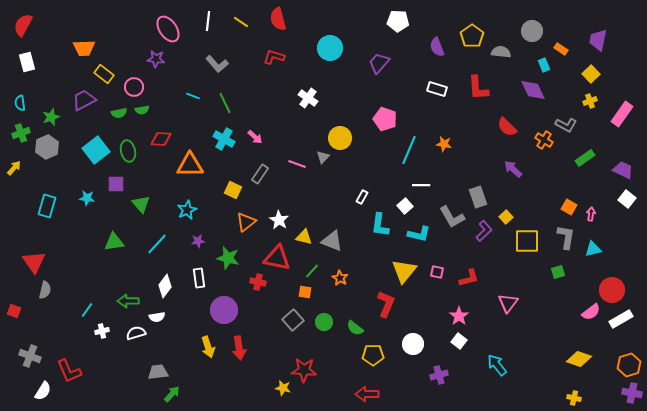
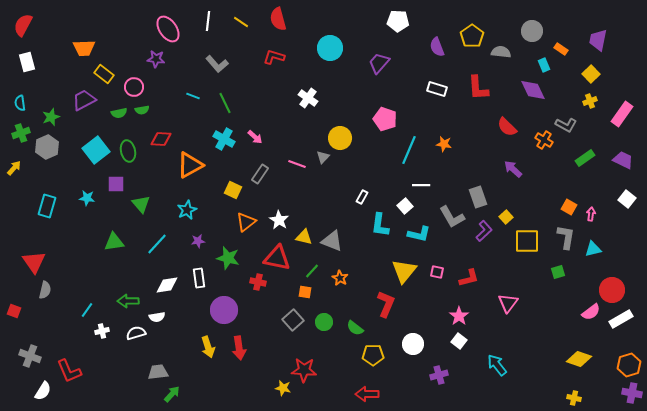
orange triangle at (190, 165): rotated 28 degrees counterclockwise
purple trapezoid at (623, 170): moved 10 px up
white diamond at (165, 286): moved 2 px right, 1 px up; rotated 45 degrees clockwise
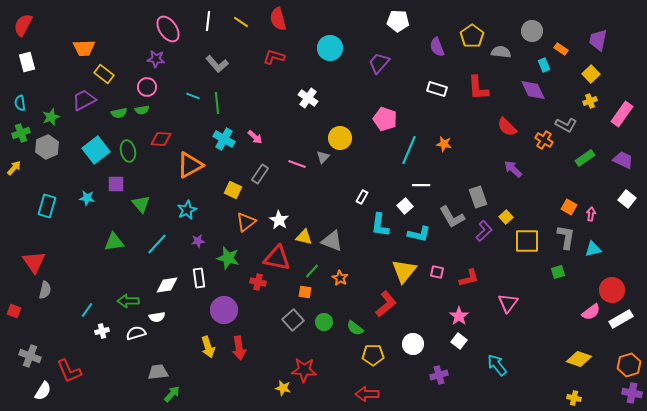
pink circle at (134, 87): moved 13 px right
green line at (225, 103): moved 8 px left; rotated 20 degrees clockwise
red L-shape at (386, 304): rotated 28 degrees clockwise
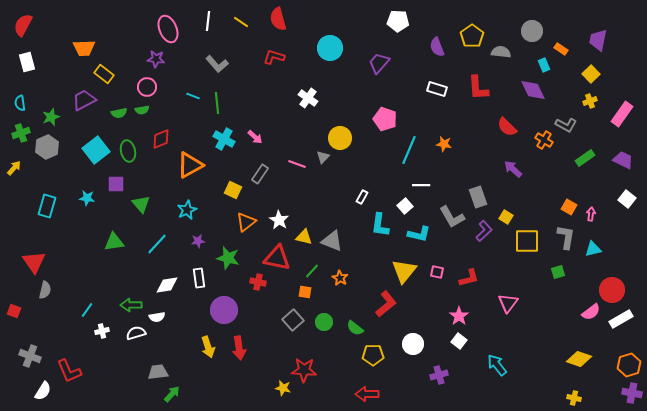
pink ellipse at (168, 29): rotated 12 degrees clockwise
red diamond at (161, 139): rotated 25 degrees counterclockwise
yellow square at (506, 217): rotated 16 degrees counterclockwise
green arrow at (128, 301): moved 3 px right, 4 px down
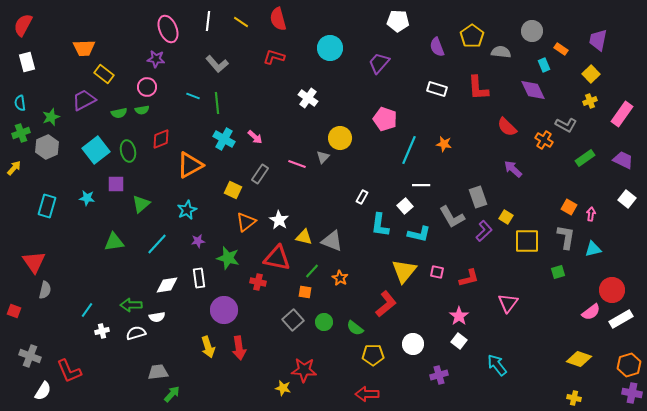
green triangle at (141, 204): rotated 30 degrees clockwise
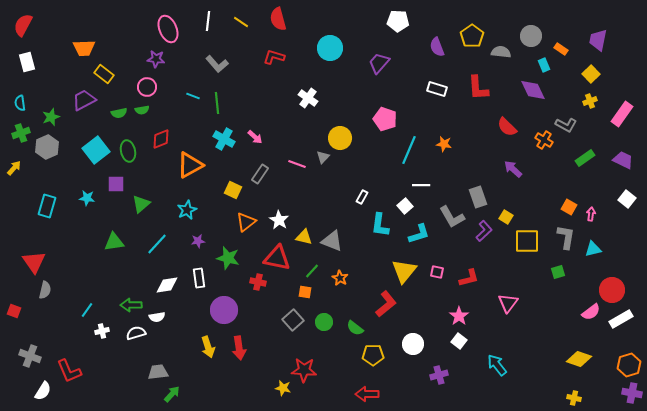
gray circle at (532, 31): moved 1 px left, 5 px down
cyan L-shape at (419, 234): rotated 30 degrees counterclockwise
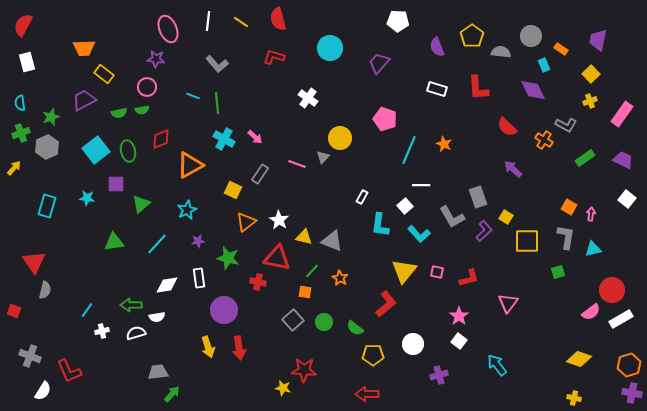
orange star at (444, 144): rotated 14 degrees clockwise
cyan L-shape at (419, 234): rotated 65 degrees clockwise
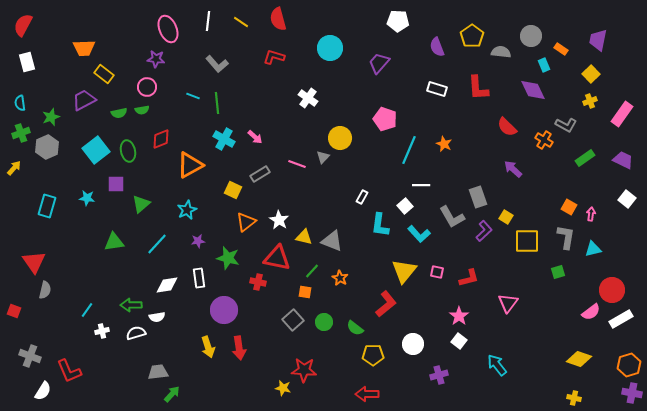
gray rectangle at (260, 174): rotated 24 degrees clockwise
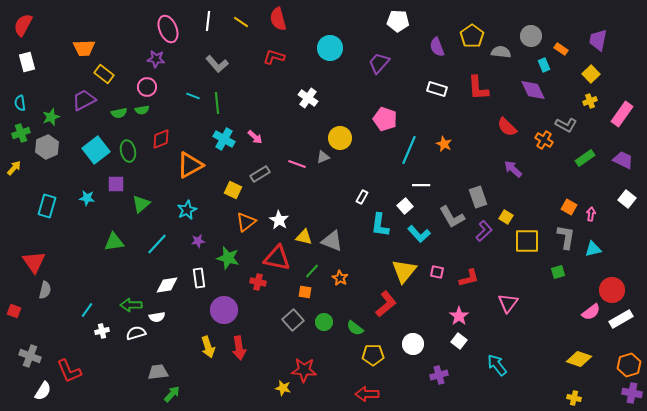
gray triangle at (323, 157): rotated 24 degrees clockwise
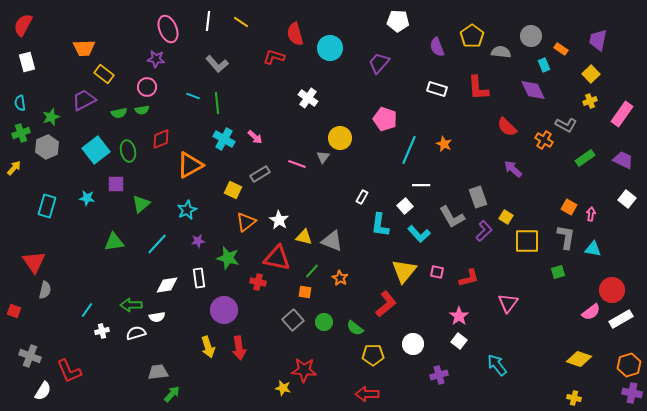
red semicircle at (278, 19): moved 17 px right, 15 px down
gray triangle at (323, 157): rotated 32 degrees counterclockwise
cyan triangle at (593, 249): rotated 24 degrees clockwise
